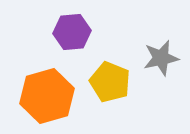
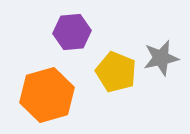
yellow pentagon: moved 6 px right, 10 px up
orange hexagon: moved 1 px up
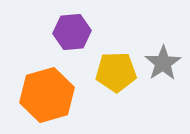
gray star: moved 2 px right, 5 px down; rotated 21 degrees counterclockwise
yellow pentagon: rotated 24 degrees counterclockwise
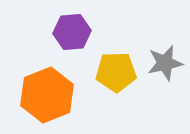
gray star: moved 2 px right; rotated 21 degrees clockwise
orange hexagon: rotated 6 degrees counterclockwise
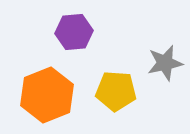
purple hexagon: moved 2 px right
yellow pentagon: moved 19 px down; rotated 6 degrees clockwise
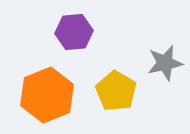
yellow pentagon: rotated 27 degrees clockwise
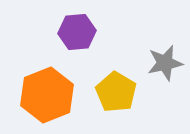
purple hexagon: moved 3 px right
yellow pentagon: moved 1 px down
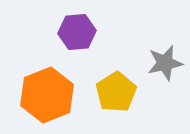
yellow pentagon: rotated 9 degrees clockwise
